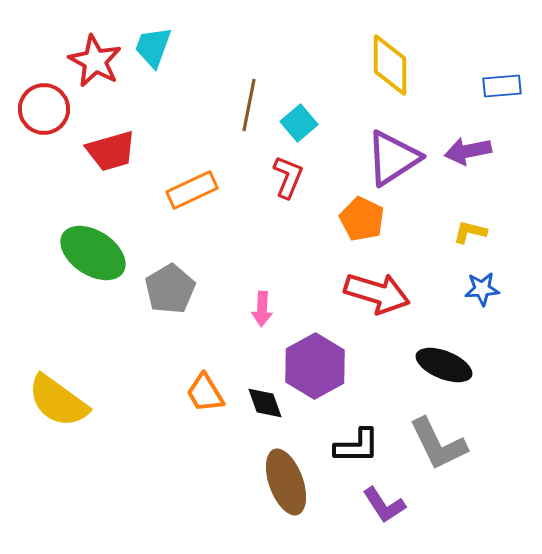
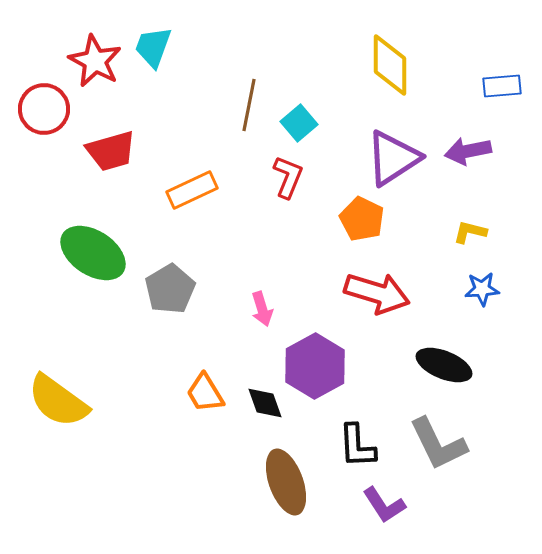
pink arrow: rotated 20 degrees counterclockwise
black L-shape: rotated 87 degrees clockwise
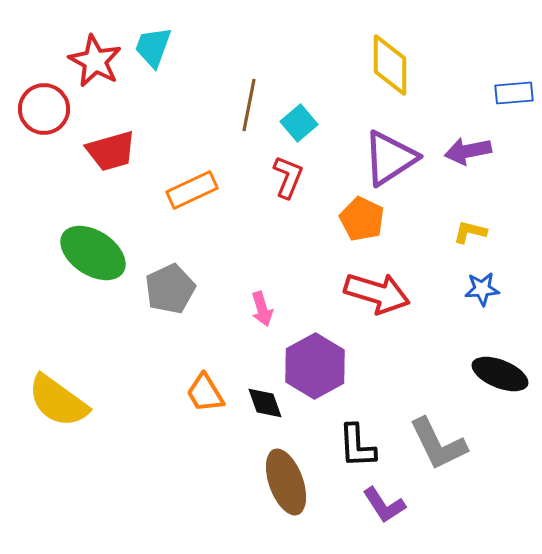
blue rectangle: moved 12 px right, 7 px down
purple triangle: moved 3 px left
gray pentagon: rotated 6 degrees clockwise
black ellipse: moved 56 px right, 9 px down
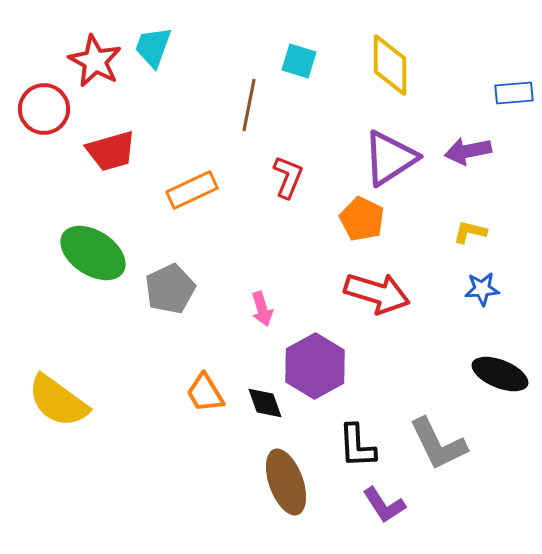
cyan square: moved 62 px up; rotated 33 degrees counterclockwise
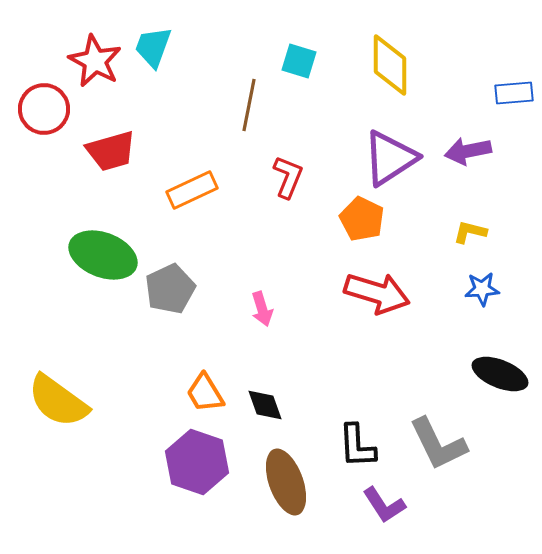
green ellipse: moved 10 px right, 2 px down; rotated 12 degrees counterclockwise
purple hexagon: moved 118 px left, 96 px down; rotated 12 degrees counterclockwise
black diamond: moved 2 px down
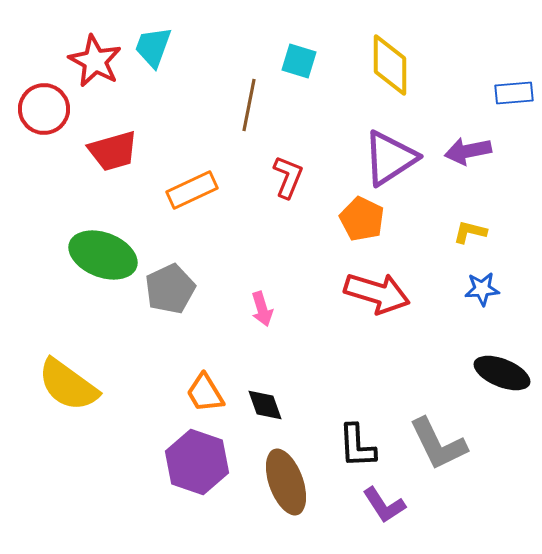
red trapezoid: moved 2 px right
black ellipse: moved 2 px right, 1 px up
yellow semicircle: moved 10 px right, 16 px up
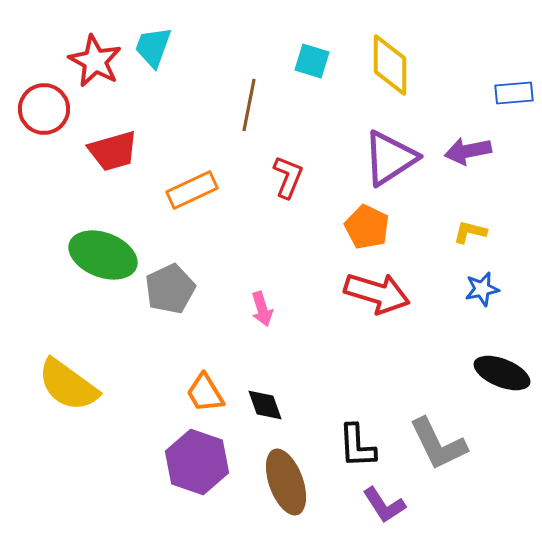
cyan square: moved 13 px right
orange pentagon: moved 5 px right, 8 px down
blue star: rotated 8 degrees counterclockwise
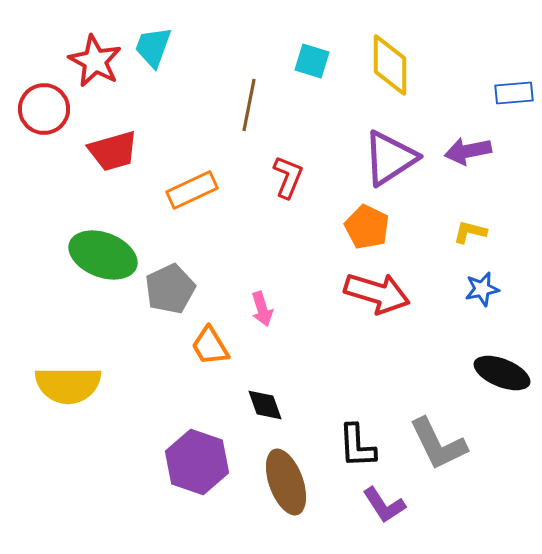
yellow semicircle: rotated 36 degrees counterclockwise
orange trapezoid: moved 5 px right, 47 px up
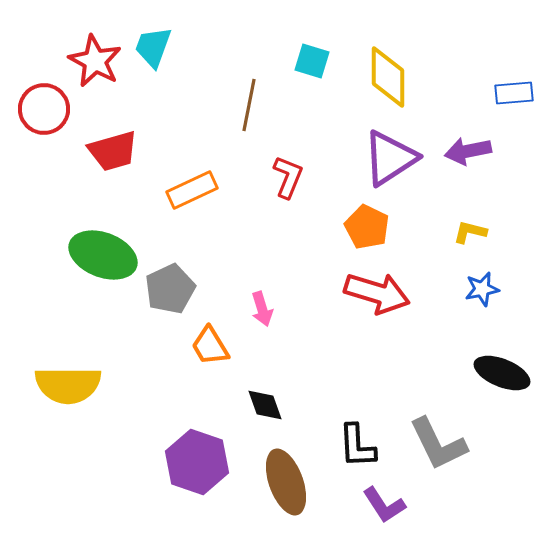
yellow diamond: moved 2 px left, 12 px down
